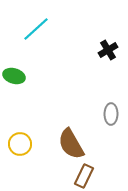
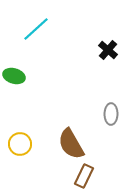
black cross: rotated 18 degrees counterclockwise
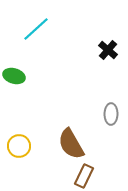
yellow circle: moved 1 px left, 2 px down
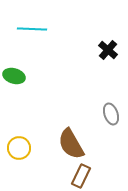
cyan line: moved 4 px left; rotated 44 degrees clockwise
gray ellipse: rotated 20 degrees counterclockwise
yellow circle: moved 2 px down
brown rectangle: moved 3 px left
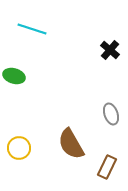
cyan line: rotated 16 degrees clockwise
black cross: moved 2 px right
brown rectangle: moved 26 px right, 9 px up
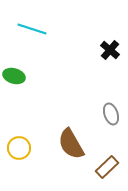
brown rectangle: rotated 20 degrees clockwise
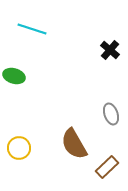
brown semicircle: moved 3 px right
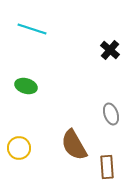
green ellipse: moved 12 px right, 10 px down
brown semicircle: moved 1 px down
brown rectangle: rotated 50 degrees counterclockwise
